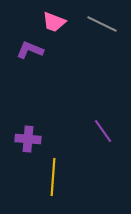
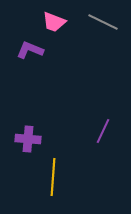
gray line: moved 1 px right, 2 px up
purple line: rotated 60 degrees clockwise
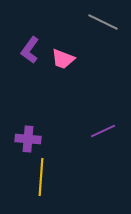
pink trapezoid: moved 9 px right, 37 px down
purple L-shape: rotated 76 degrees counterclockwise
purple line: rotated 40 degrees clockwise
yellow line: moved 12 px left
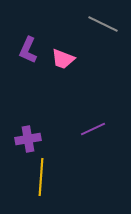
gray line: moved 2 px down
purple L-shape: moved 2 px left; rotated 12 degrees counterclockwise
purple line: moved 10 px left, 2 px up
purple cross: rotated 15 degrees counterclockwise
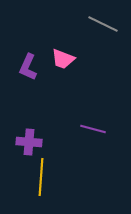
purple L-shape: moved 17 px down
purple line: rotated 40 degrees clockwise
purple cross: moved 1 px right, 3 px down; rotated 15 degrees clockwise
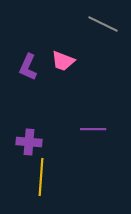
pink trapezoid: moved 2 px down
purple line: rotated 15 degrees counterclockwise
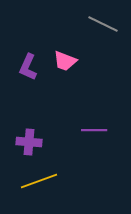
pink trapezoid: moved 2 px right
purple line: moved 1 px right, 1 px down
yellow line: moved 2 px left, 4 px down; rotated 66 degrees clockwise
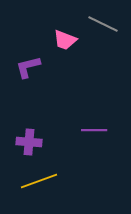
pink trapezoid: moved 21 px up
purple L-shape: rotated 52 degrees clockwise
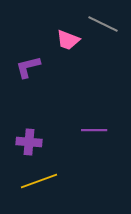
pink trapezoid: moved 3 px right
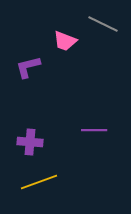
pink trapezoid: moved 3 px left, 1 px down
purple cross: moved 1 px right
yellow line: moved 1 px down
